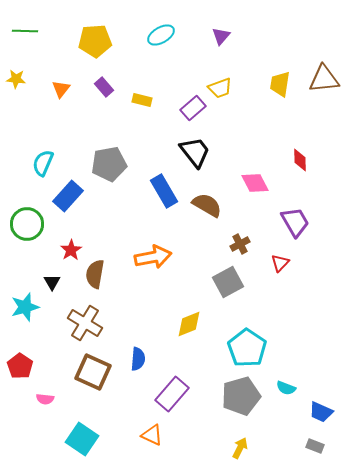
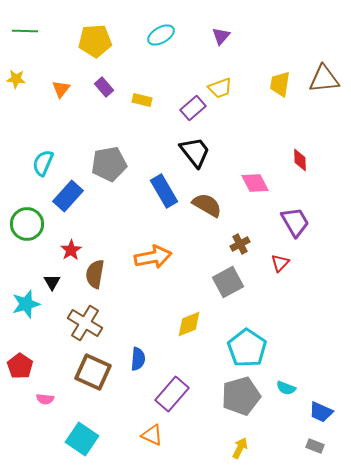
cyan star at (25, 307): moved 1 px right, 3 px up
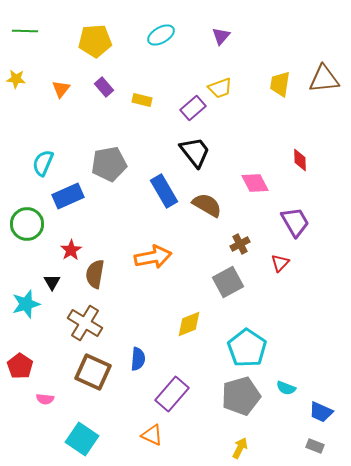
blue rectangle at (68, 196): rotated 24 degrees clockwise
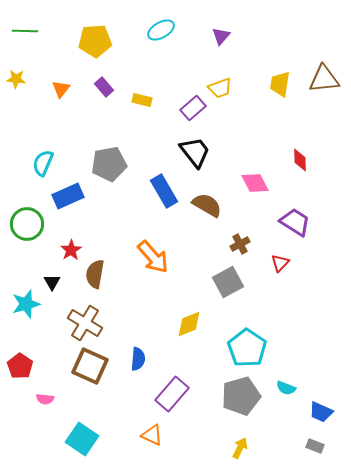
cyan ellipse at (161, 35): moved 5 px up
purple trapezoid at (295, 222): rotated 28 degrees counterclockwise
orange arrow at (153, 257): rotated 60 degrees clockwise
brown square at (93, 372): moved 3 px left, 6 px up
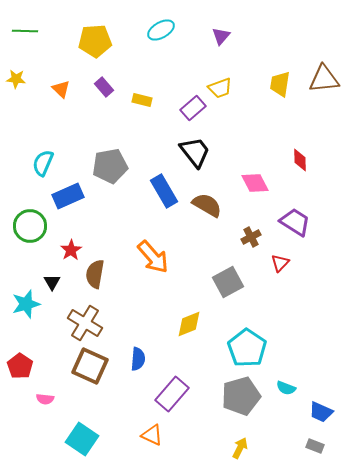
orange triangle at (61, 89): rotated 24 degrees counterclockwise
gray pentagon at (109, 164): moved 1 px right, 2 px down
green circle at (27, 224): moved 3 px right, 2 px down
brown cross at (240, 244): moved 11 px right, 7 px up
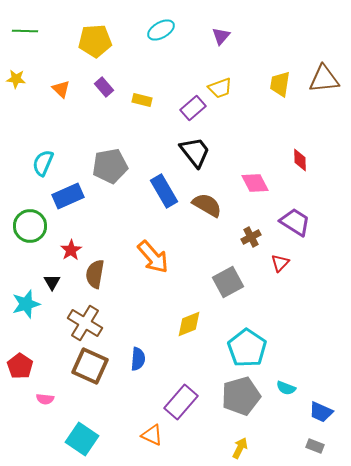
purple rectangle at (172, 394): moved 9 px right, 8 px down
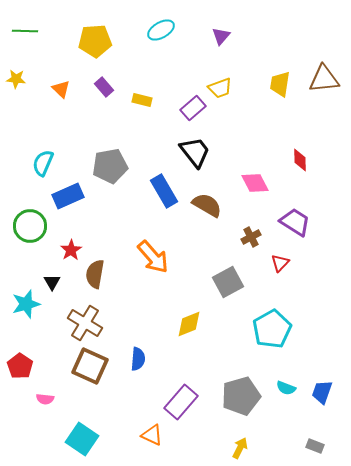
cyan pentagon at (247, 348): moved 25 px right, 19 px up; rotated 9 degrees clockwise
blue trapezoid at (321, 412): moved 1 px right, 20 px up; rotated 85 degrees clockwise
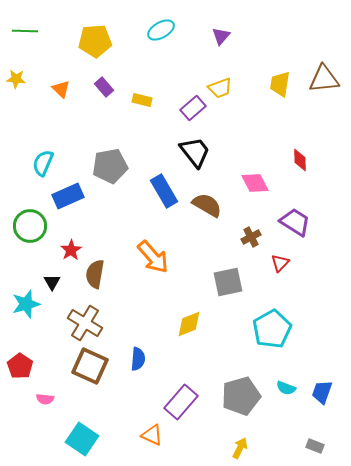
gray square at (228, 282): rotated 16 degrees clockwise
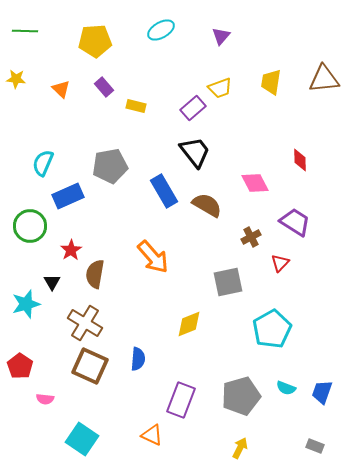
yellow trapezoid at (280, 84): moved 9 px left, 2 px up
yellow rectangle at (142, 100): moved 6 px left, 6 px down
purple rectangle at (181, 402): moved 2 px up; rotated 20 degrees counterclockwise
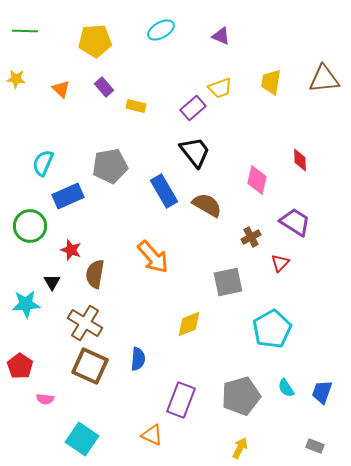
purple triangle at (221, 36): rotated 48 degrees counterclockwise
pink diamond at (255, 183): moved 2 px right, 3 px up; rotated 40 degrees clockwise
red star at (71, 250): rotated 20 degrees counterclockwise
cyan star at (26, 304): rotated 12 degrees clockwise
cyan semicircle at (286, 388): rotated 36 degrees clockwise
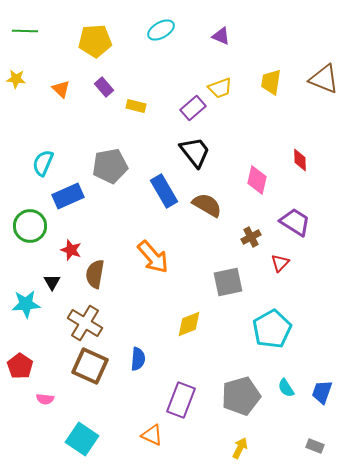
brown triangle at (324, 79): rotated 28 degrees clockwise
